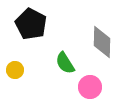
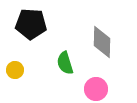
black pentagon: rotated 24 degrees counterclockwise
green semicircle: rotated 15 degrees clockwise
pink circle: moved 6 px right, 2 px down
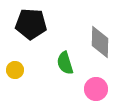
gray diamond: moved 2 px left
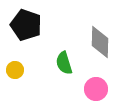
black pentagon: moved 5 px left, 1 px down; rotated 16 degrees clockwise
green semicircle: moved 1 px left
